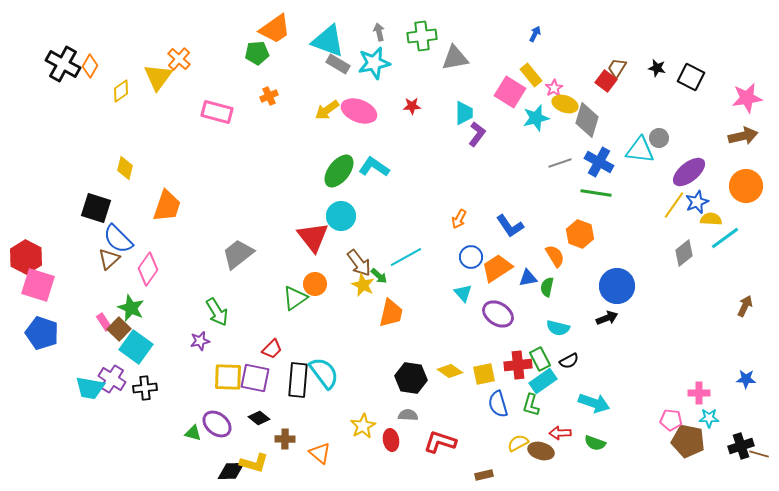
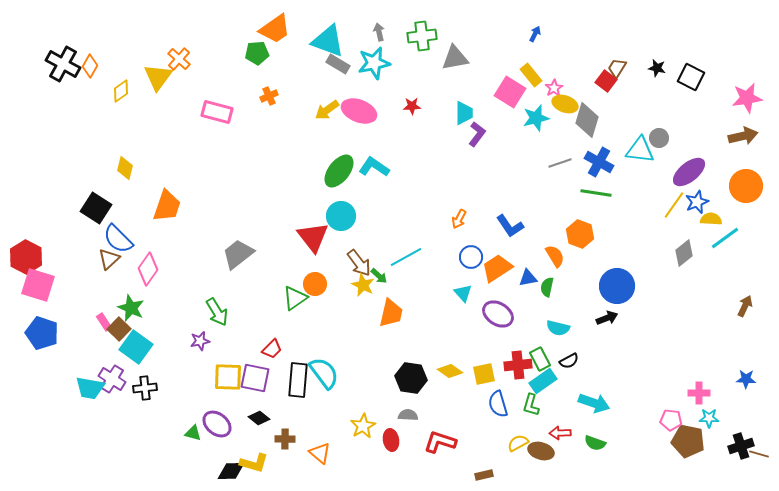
black square at (96, 208): rotated 16 degrees clockwise
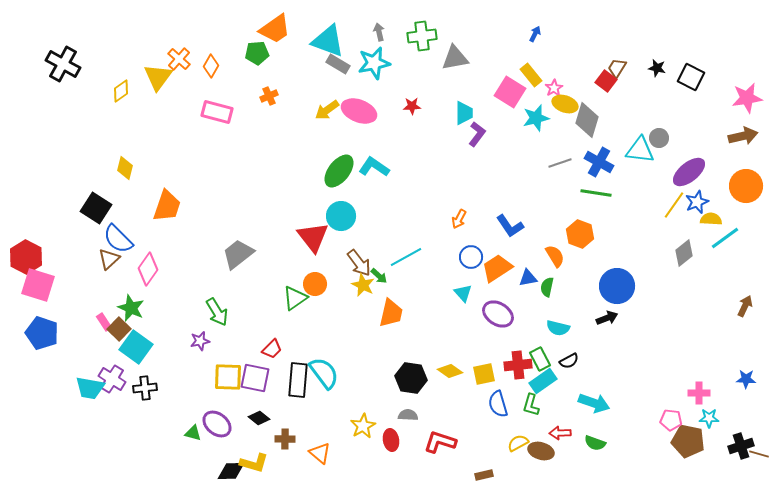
orange diamond at (90, 66): moved 121 px right
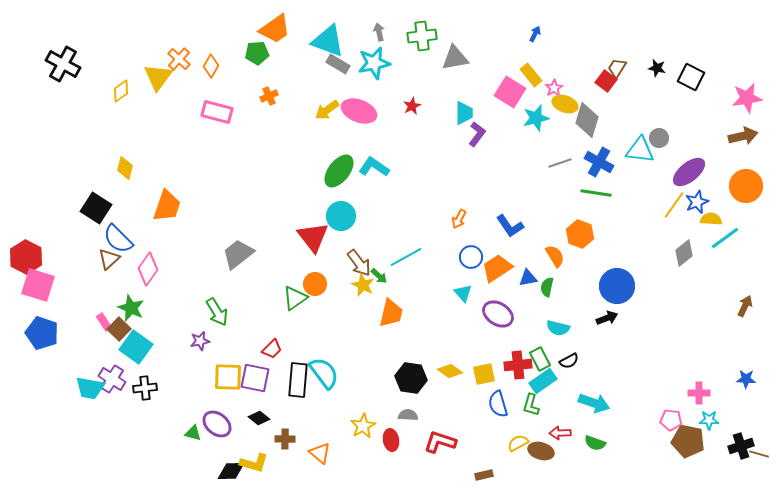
red star at (412, 106): rotated 24 degrees counterclockwise
cyan star at (709, 418): moved 2 px down
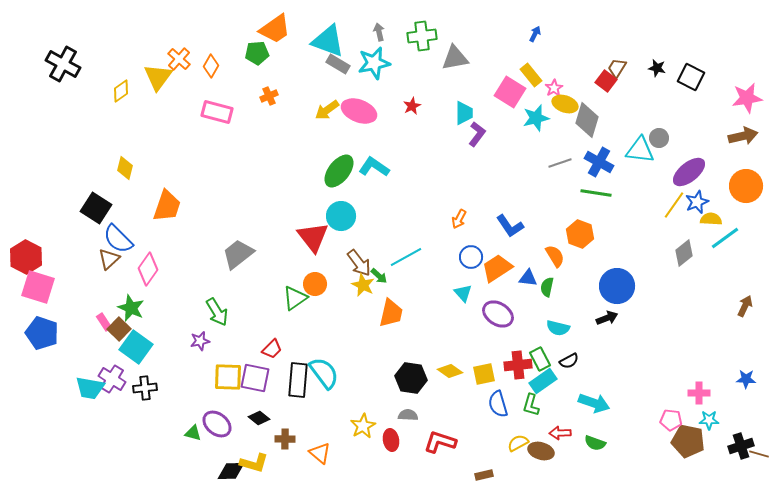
blue triangle at (528, 278): rotated 18 degrees clockwise
pink square at (38, 285): moved 2 px down
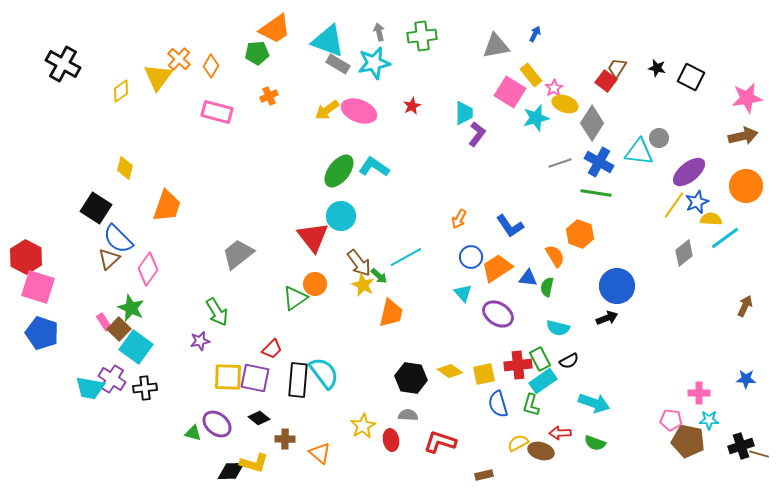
gray triangle at (455, 58): moved 41 px right, 12 px up
gray diamond at (587, 120): moved 5 px right, 3 px down; rotated 16 degrees clockwise
cyan triangle at (640, 150): moved 1 px left, 2 px down
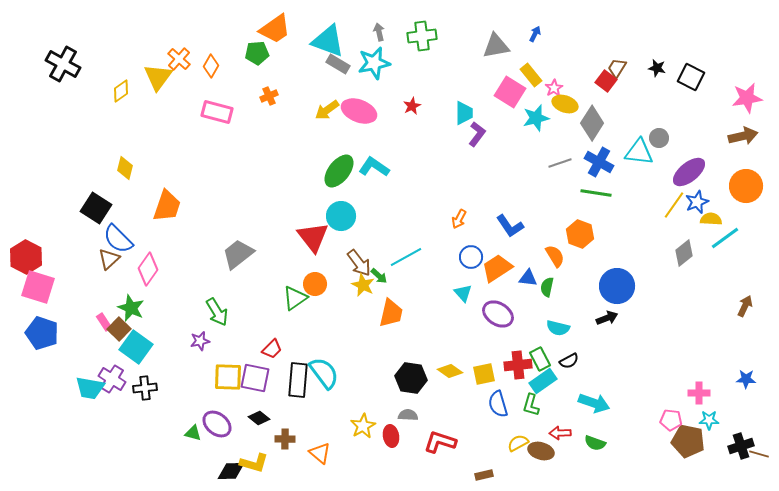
red ellipse at (391, 440): moved 4 px up
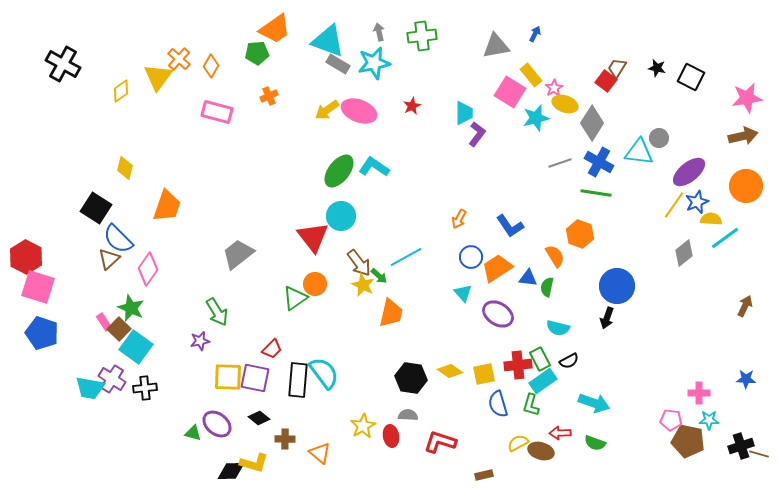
black arrow at (607, 318): rotated 130 degrees clockwise
